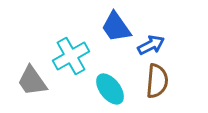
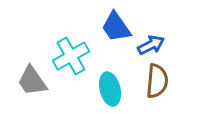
cyan ellipse: rotated 24 degrees clockwise
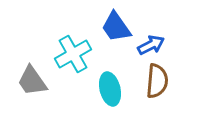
cyan cross: moved 2 px right, 2 px up
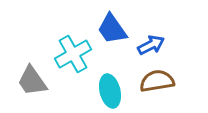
blue trapezoid: moved 4 px left, 2 px down
brown semicircle: rotated 104 degrees counterclockwise
cyan ellipse: moved 2 px down
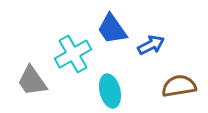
brown semicircle: moved 22 px right, 5 px down
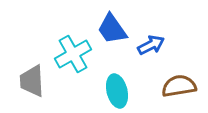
gray trapezoid: rotated 32 degrees clockwise
cyan ellipse: moved 7 px right
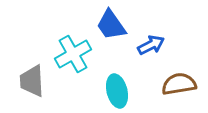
blue trapezoid: moved 1 px left, 4 px up
brown semicircle: moved 2 px up
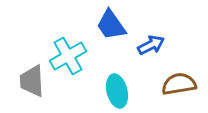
cyan cross: moved 5 px left, 2 px down
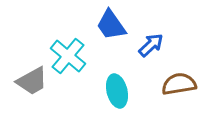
blue arrow: rotated 16 degrees counterclockwise
cyan cross: rotated 21 degrees counterclockwise
gray trapezoid: rotated 116 degrees counterclockwise
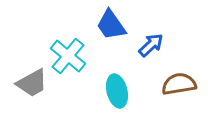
gray trapezoid: moved 2 px down
